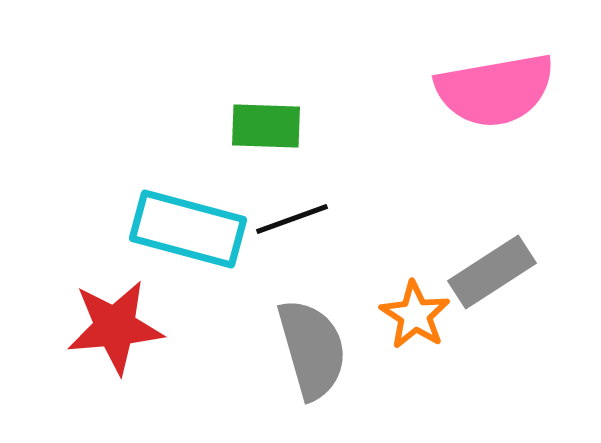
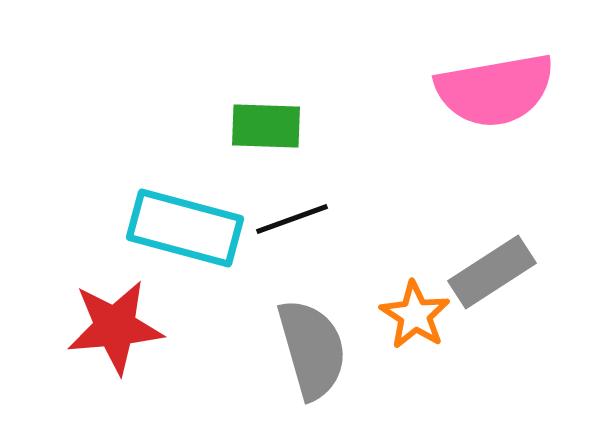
cyan rectangle: moved 3 px left, 1 px up
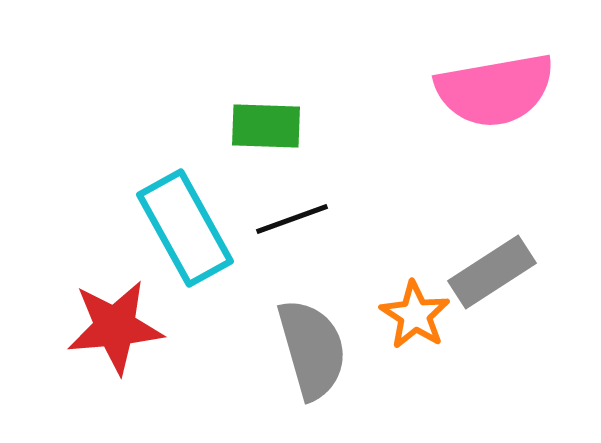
cyan rectangle: rotated 46 degrees clockwise
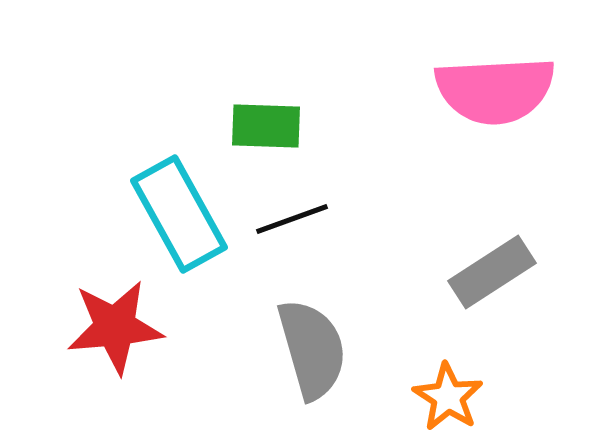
pink semicircle: rotated 7 degrees clockwise
cyan rectangle: moved 6 px left, 14 px up
orange star: moved 33 px right, 82 px down
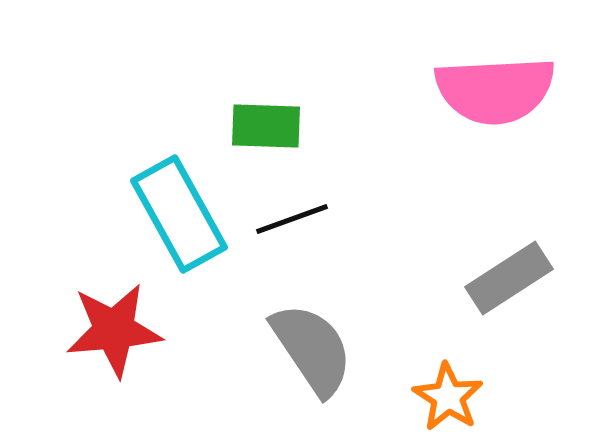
gray rectangle: moved 17 px right, 6 px down
red star: moved 1 px left, 3 px down
gray semicircle: rotated 18 degrees counterclockwise
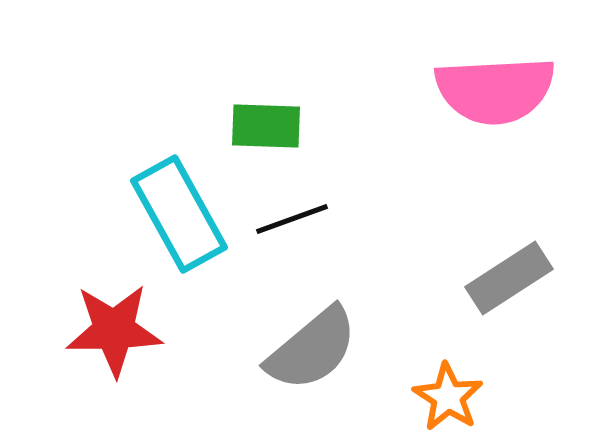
red star: rotated 4 degrees clockwise
gray semicircle: rotated 84 degrees clockwise
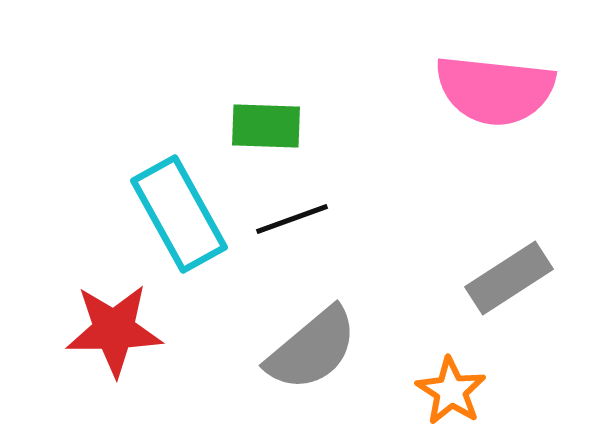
pink semicircle: rotated 9 degrees clockwise
orange star: moved 3 px right, 6 px up
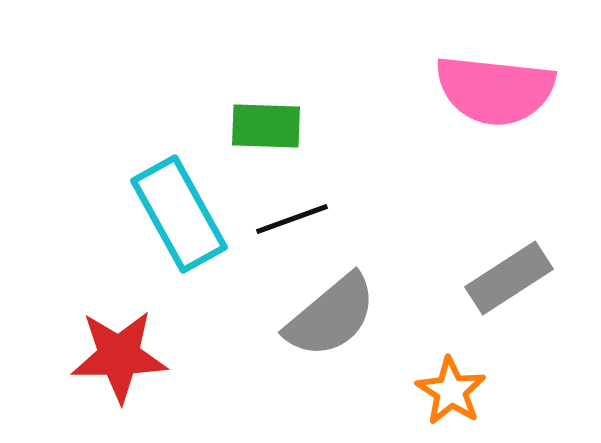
red star: moved 5 px right, 26 px down
gray semicircle: moved 19 px right, 33 px up
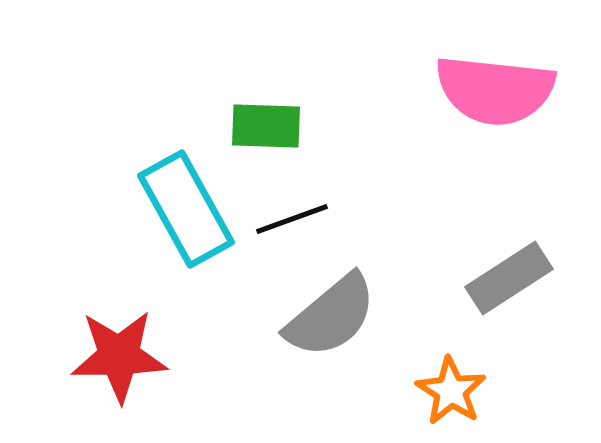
cyan rectangle: moved 7 px right, 5 px up
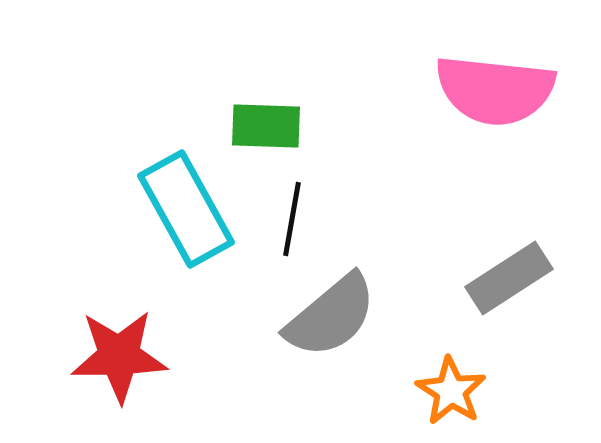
black line: rotated 60 degrees counterclockwise
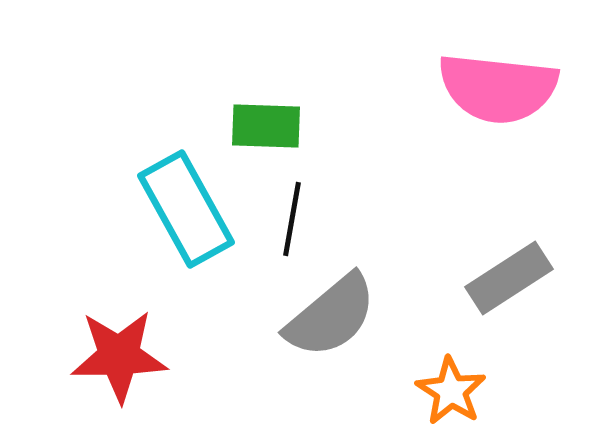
pink semicircle: moved 3 px right, 2 px up
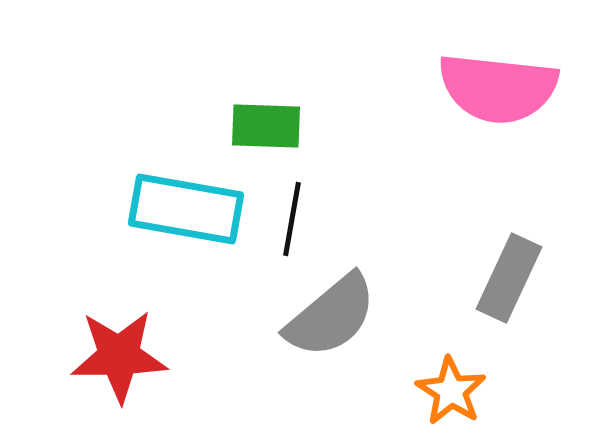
cyan rectangle: rotated 51 degrees counterclockwise
gray rectangle: rotated 32 degrees counterclockwise
